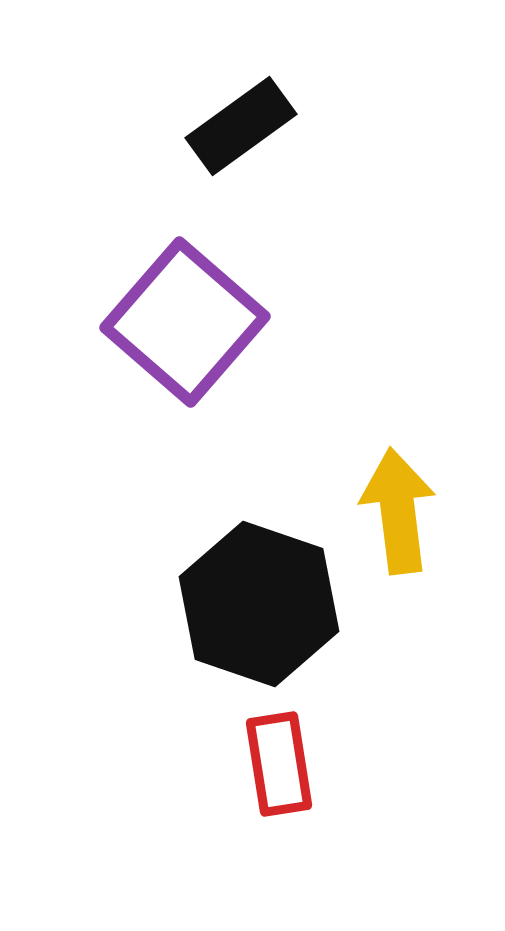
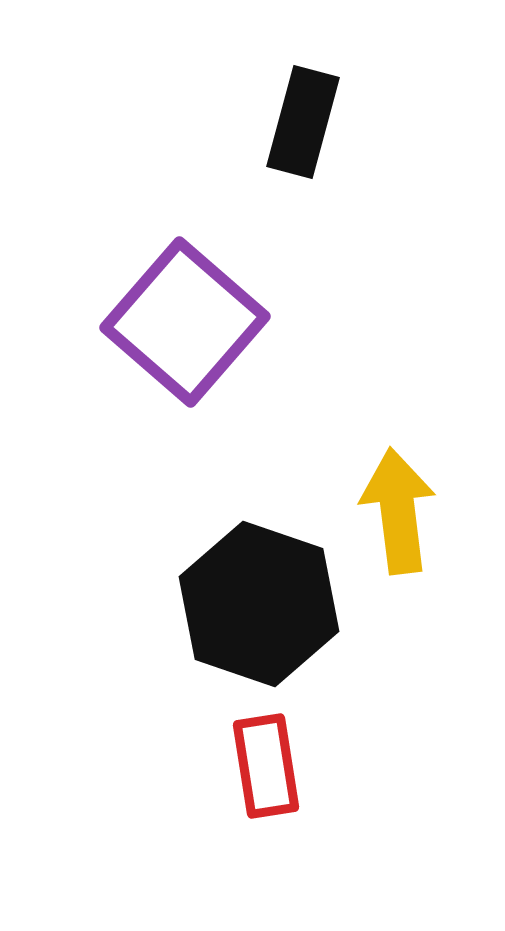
black rectangle: moved 62 px right, 4 px up; rotated 39 degrees counterclockwise
red rectangle: moved 13 px left, 2 px down
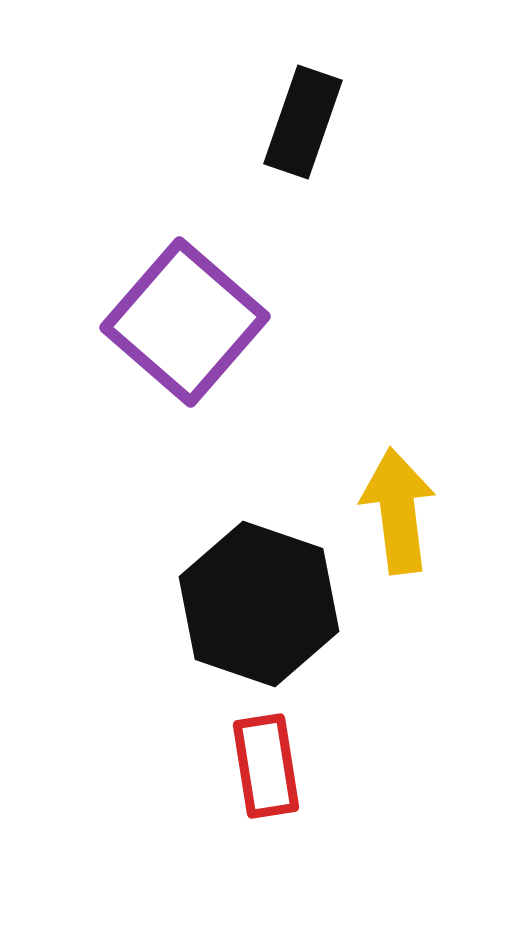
black rectangle: rotated 4 degrees clockwise
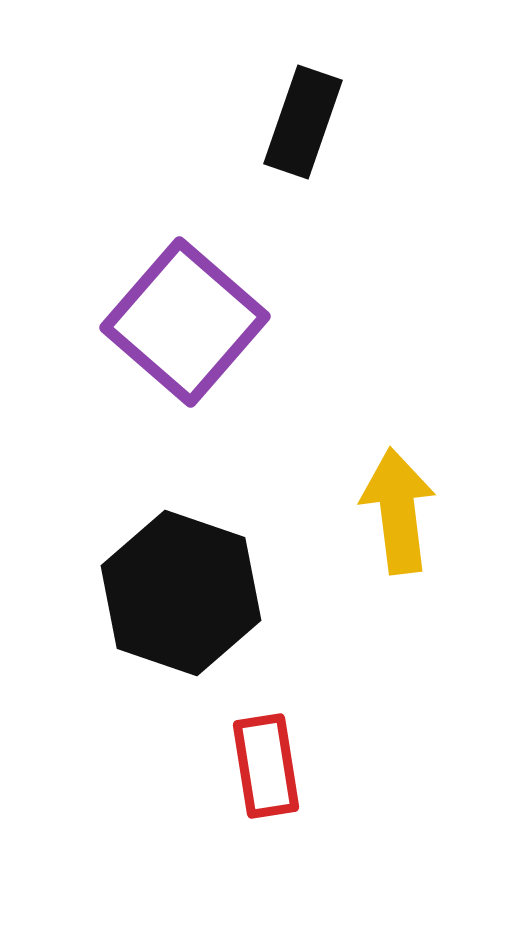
black hexagon: moved 78 px left, 11 px up
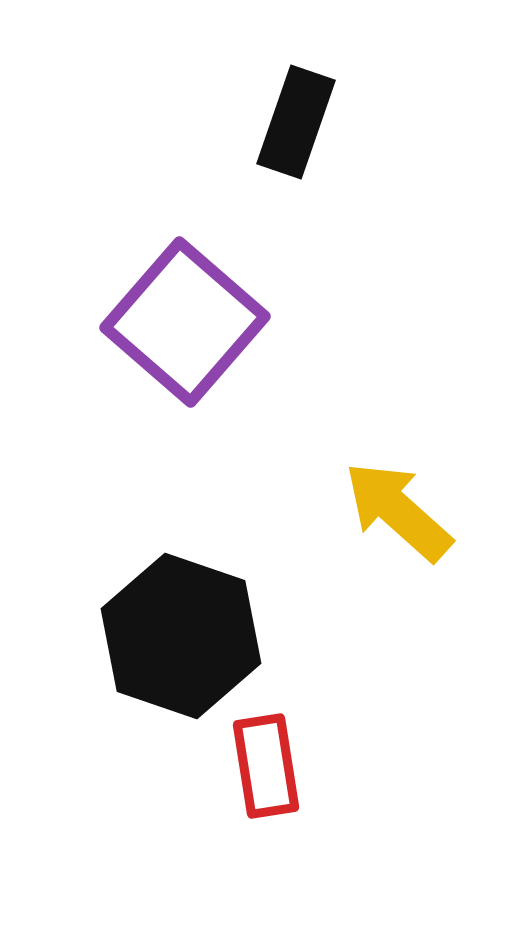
black rectangle: moved 7 px left
yellow arrow: rotated 41 degrees counterclockwise
black hexagon: moved 43 px down
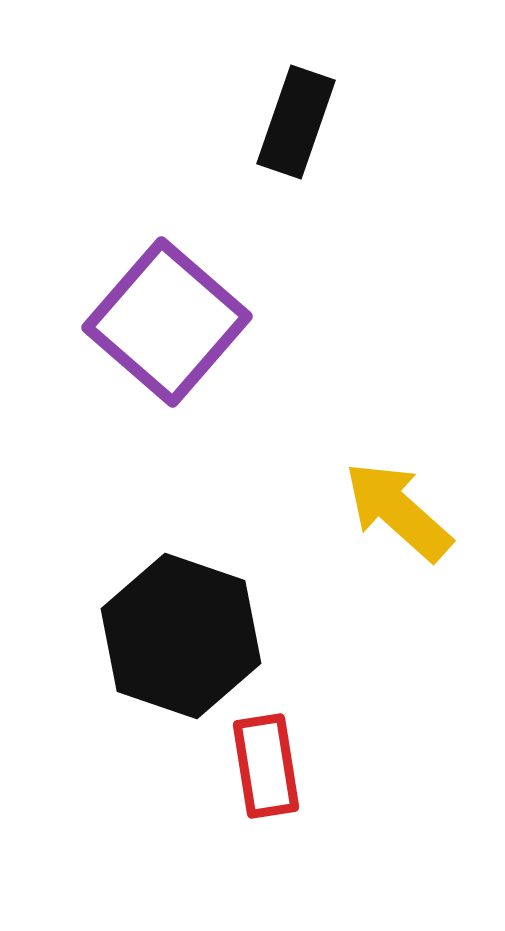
purple square: moved 18 px left
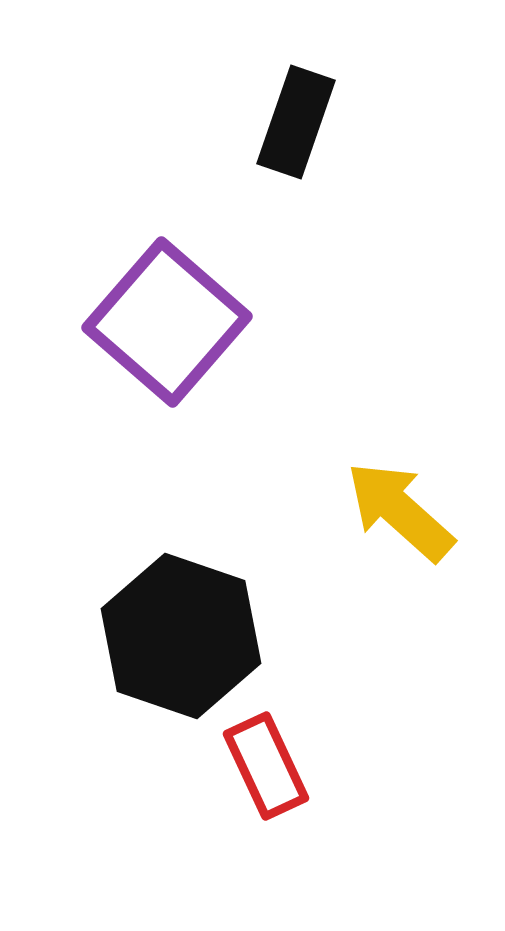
yellow arrow: moved 2 px right
red rectangle: rotated 16 degrees counterclockwise
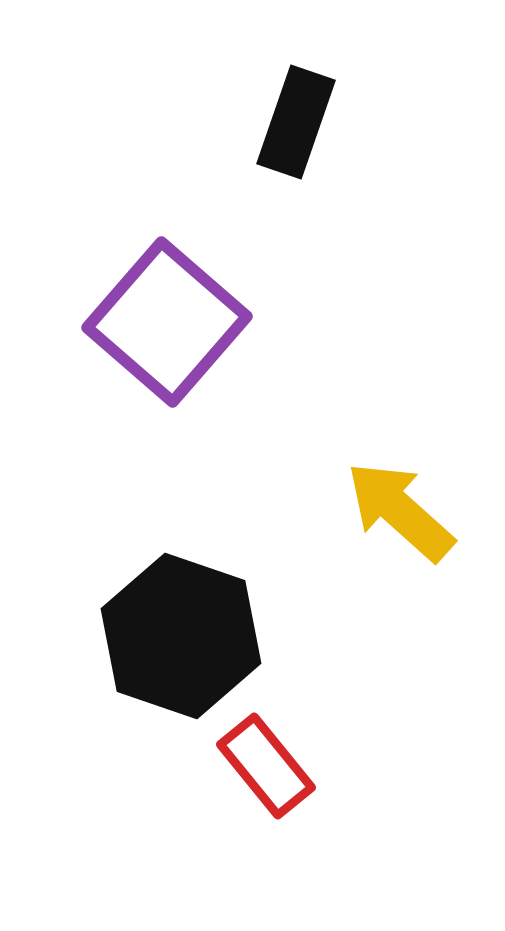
red rectangle: rotated 14 degrees counterclockwise
